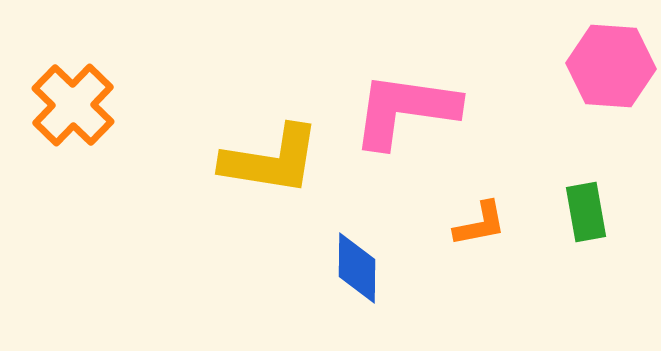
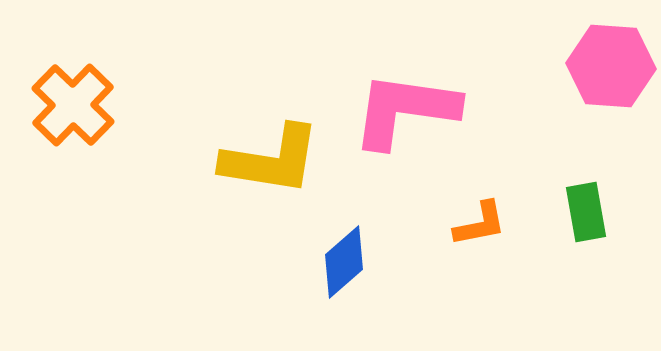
blue diamond: moved 13 px left, 6 px up; rotated 48 degrees clockwise
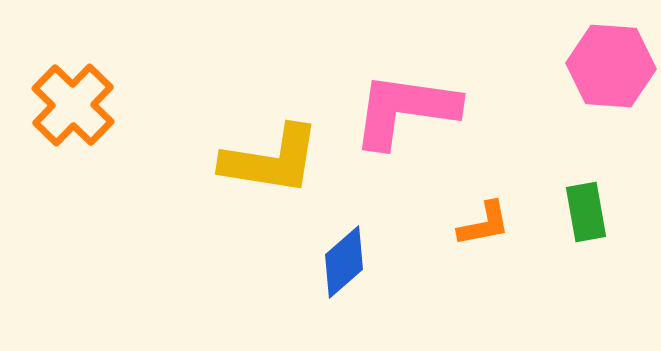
orange L-shape: moved 4 px right
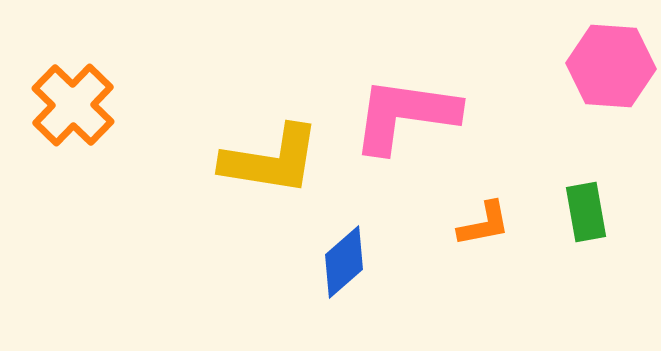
pink L-shape: moved 5 px down
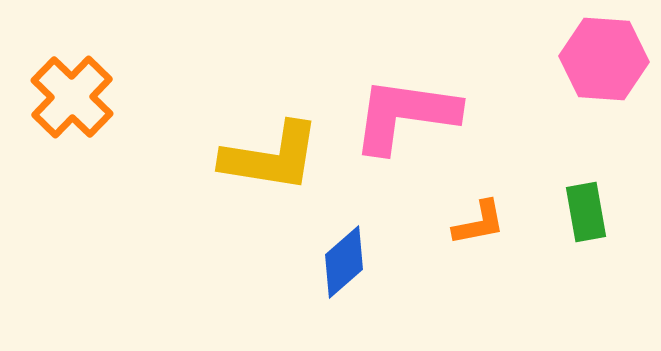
pink hexagon: moved 7 px left, 7 px up
orange cross: moved 1 px left, 8 px up
yellow L-shape: moved 3 px up
orange L-shape: moved 5 px left, 1 px up
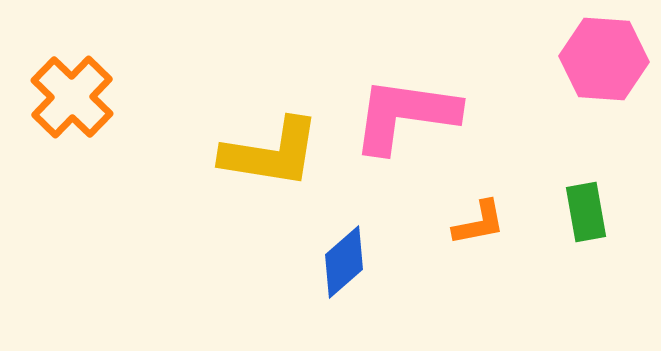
yellow L-shape: moved 4 px up
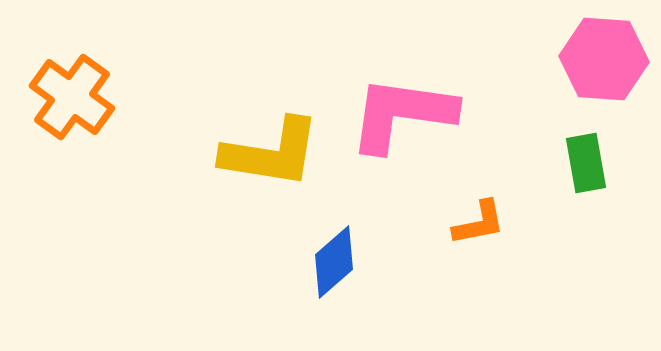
orange cross: rotated 8 degrees counterclockwise
pink L-shape: moved 3 px left, 1 px up
green rectangle: moved 49 px up
blue diamond: moved 10 px left
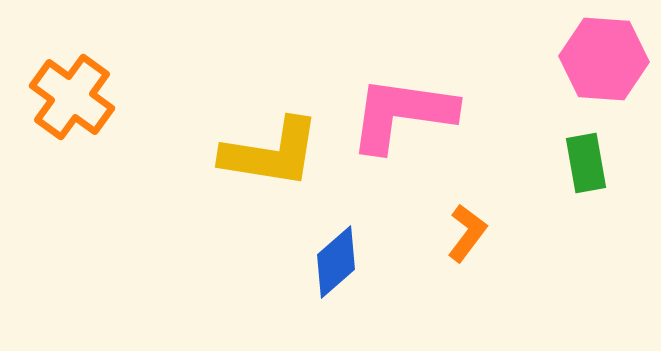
orange L-shape: moved 12 px left, 10 px down; rotated 42 degrees counterclockwise
blue diamond: moved 2 px right
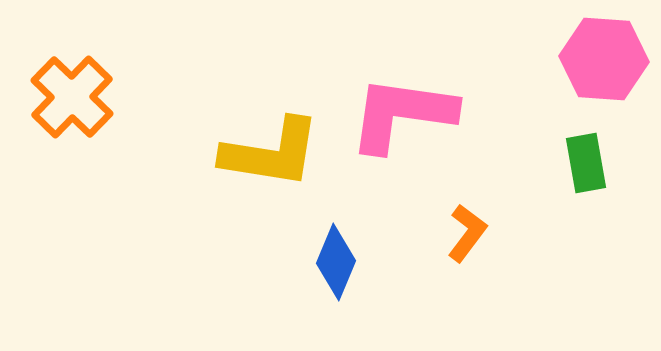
orange cross: rotated 8 degrees clockwise
blue diamond: rotated 26 degrees counterclockwise
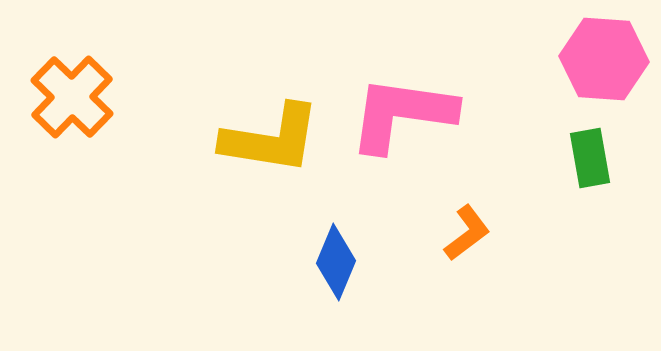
yellow L-shape: moved 14 px up
green rectangle: moved 4 px right, 5 px up
orange L-shape: rotated 16 degrees clockwise
